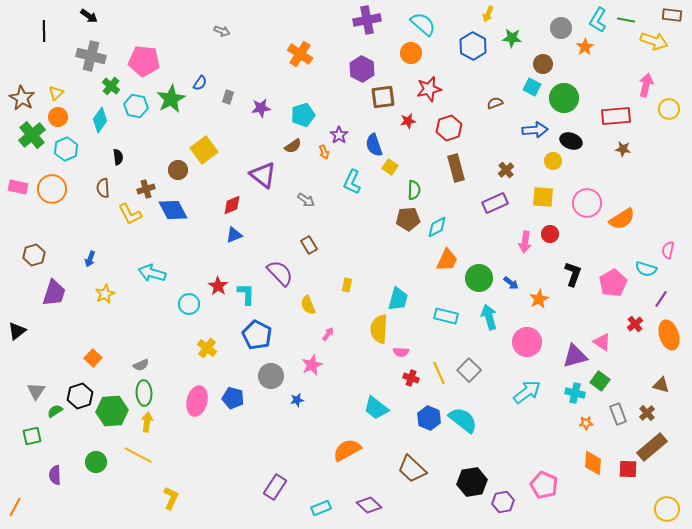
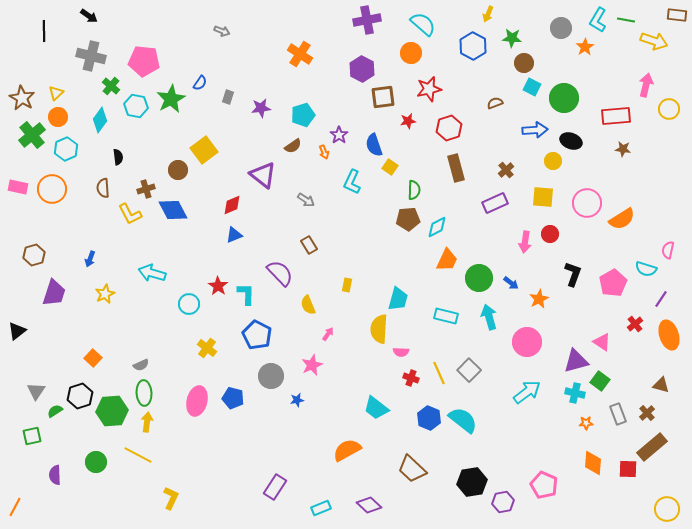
brown rectangle at (672, 15): moved 5 px right
brown circle at (543, 64): moved 19 px left, 1 px up
purple triangle at (575, 356): moved 1 px right, 5 px down
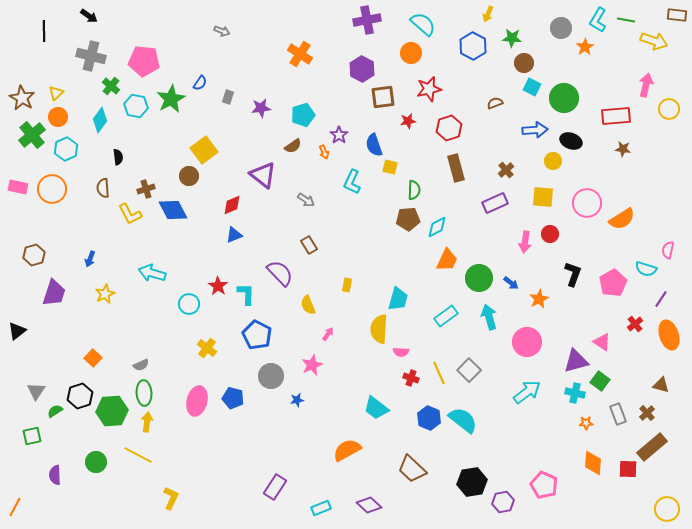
yellow square at (390, 167): rotated 21 degrees counterclockwise
brown circle at (178, 170): moved 11 px right, 6 px down
cyan rectangle at (446, 316): rotated 50 degrees counterclockwise
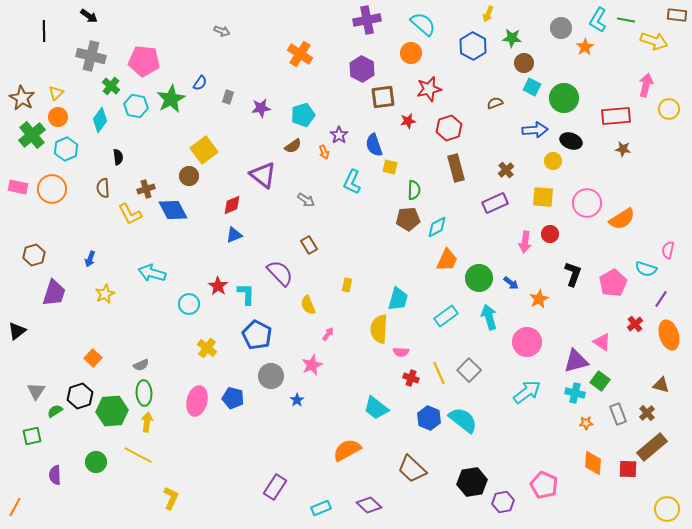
blue star at (297, 400): rotated 24 degrees counterclockwise
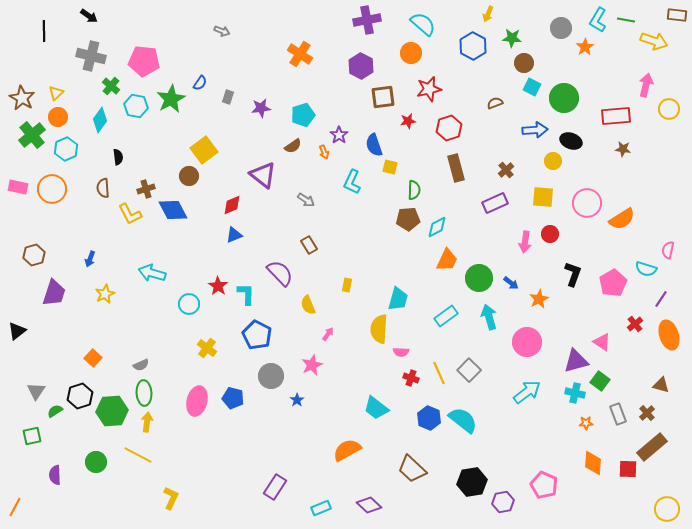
purple hexagon at (362, 69): moved 1 px left, 3 px up
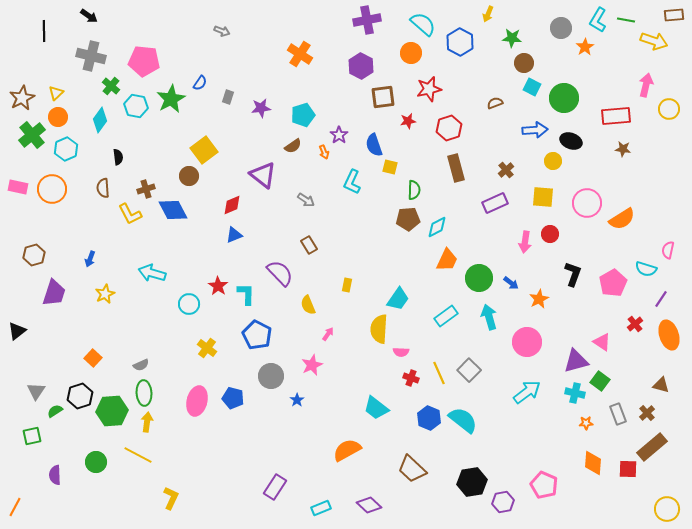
brown rectangle at (677, 15): moved 3 px left; rotated 12 degrees counterclockwise
blue hexagon at (473, 46): moved 13 px left, 4 px up
brown star at (22, 98): rotated 15 degrees clockwise
cyan trapezoid at (398, 299): rotated 20 degrees clockwise
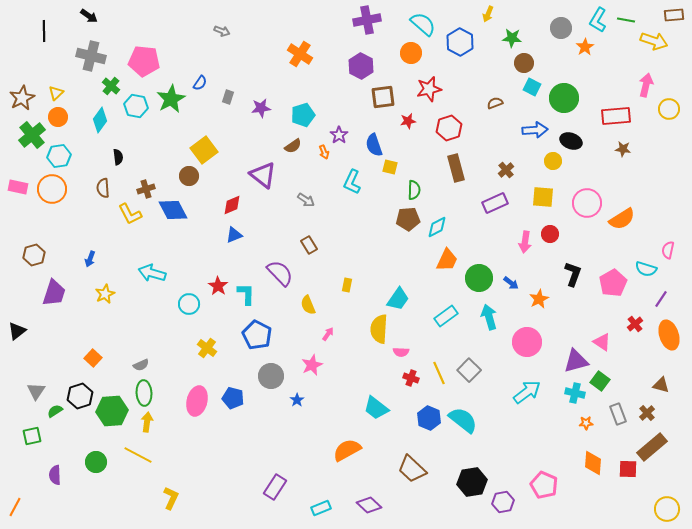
cyan hexagon at (66, 149): moved 7 px left, 7 px down; rotated 15 degrees clockwise
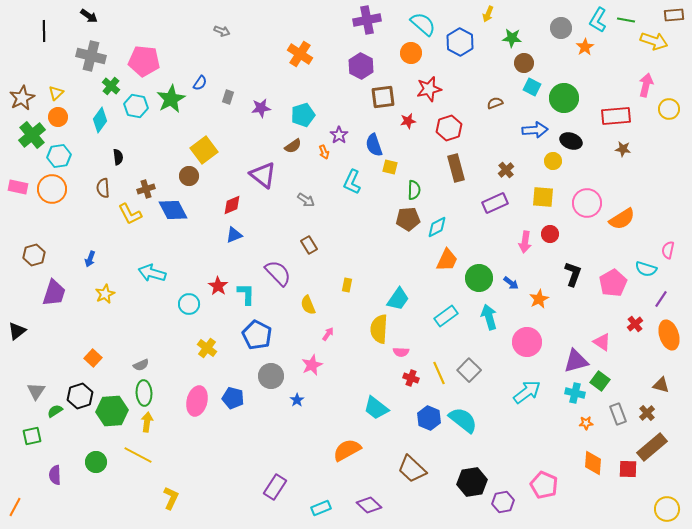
purple semicircle at (280, 273): moved 2 px left
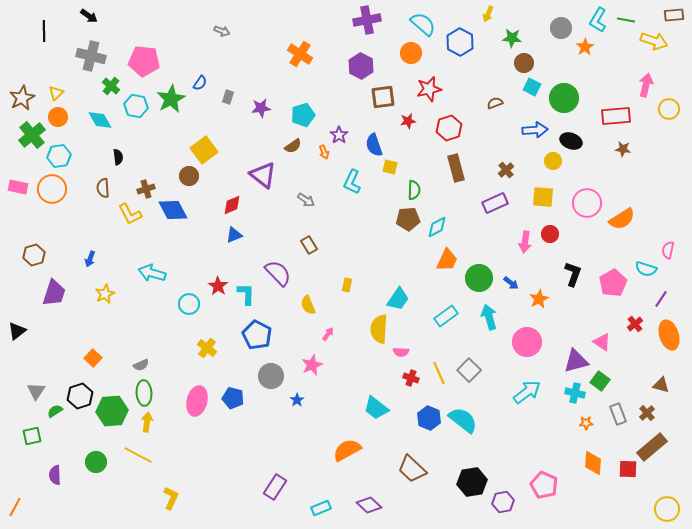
cyan diamond at (100, 120): rotated 65 degrees counterclockwise
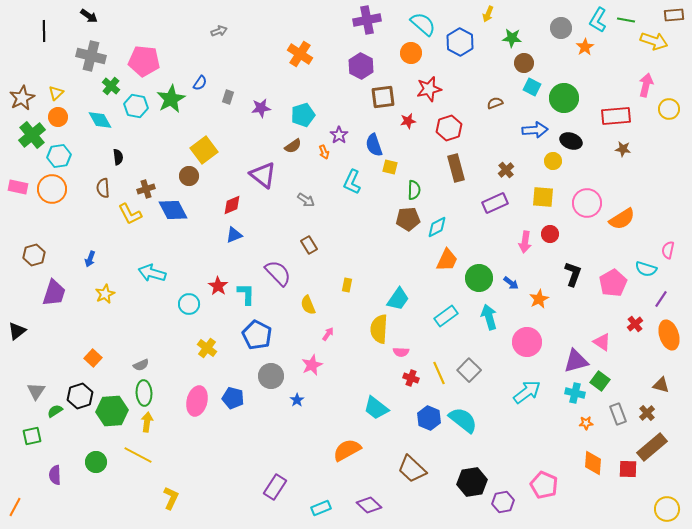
gray arrow at (222, 31): moved 3 px left; rotated 42 degrees counterclockwise
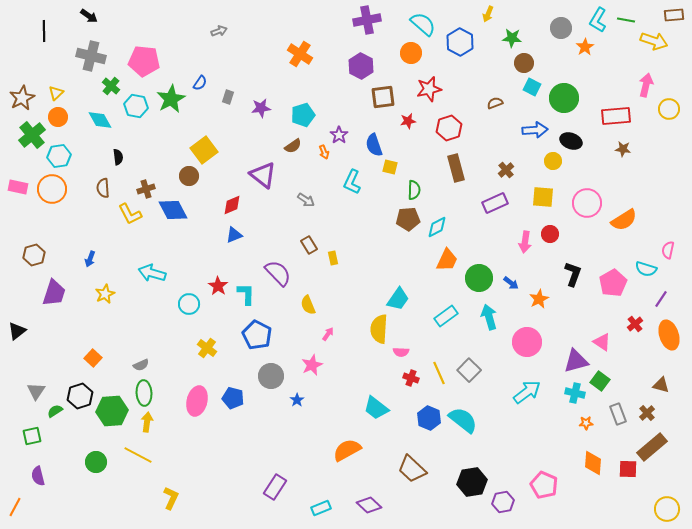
orange semicircle at (622, 219): moved 2 px right, 1 px down
yellow rectangle at (347, 285): moved 14 px left, 27 px up; rotated 24 degrees counterclockwise
purple semicircle at (55, 475): moved 17 px left, 1 px down; rotated 12 degrees counterclockwise
